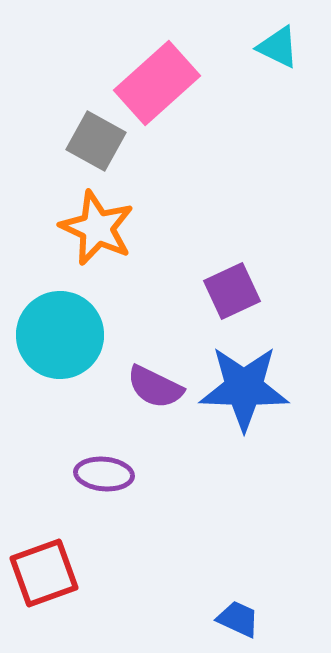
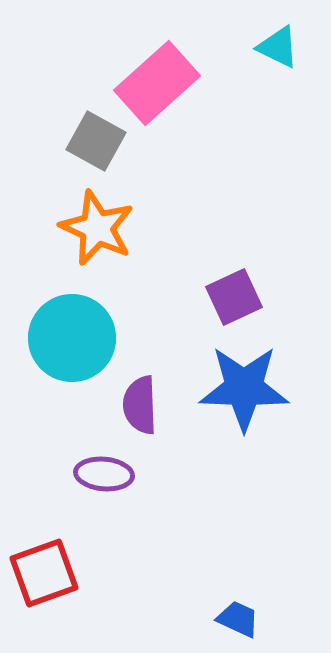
purple square: moved 2 px right, 6 px down
cyan circle: moved 12 px right, 3 px down
purple semicircle: moved 15 px left, 18 px down; rotated 62 degrees clockwise
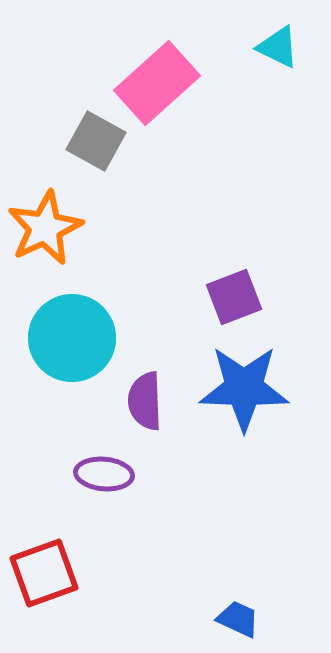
orange star: moved 52 px left; rotated 22 degrees clockwise
purple square: rotated 4 degrees clockwise
purple semicircle: moved 5 px right, 4 px up
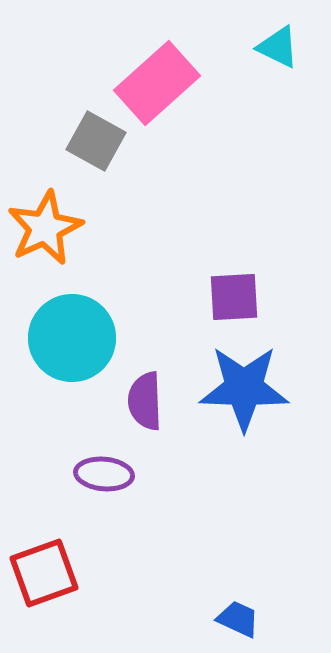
purple square: rotated 18 degrees clockwise
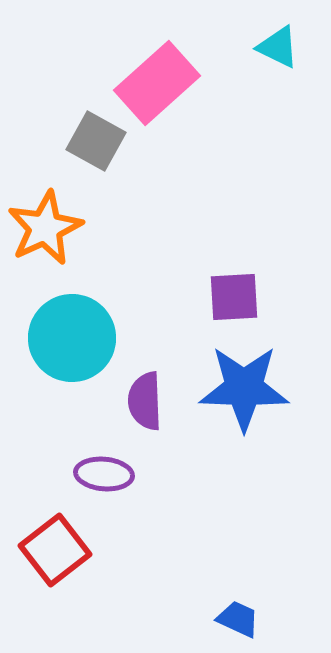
red square: moved 11 px right, 23 px up; rotated 18 degrees counterclockwise
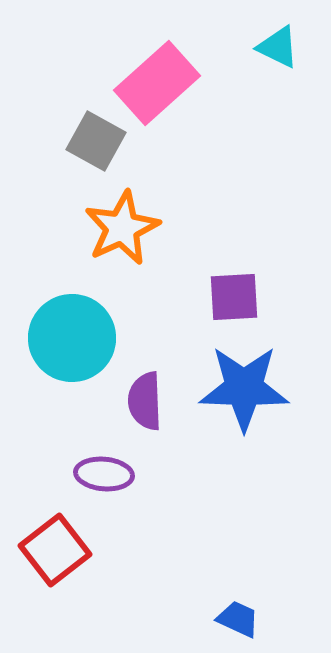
orange star: moved 77 px right
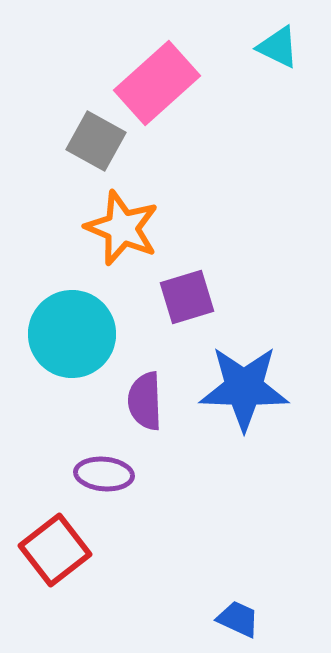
orange star: rotated 24 degrees counterclockwise
purple square: moved 47 px left; rotated 14 degrees counterclockwise
cyan circle: moved 4 px up
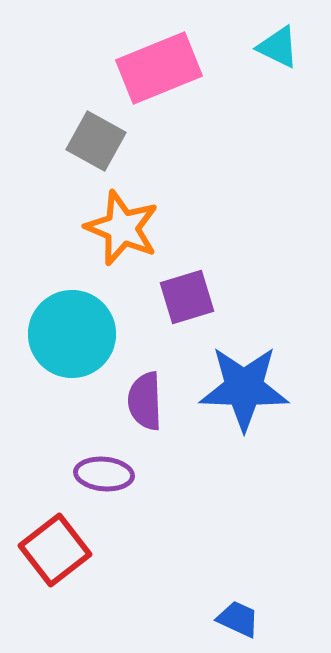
pink rectangle: moved 2 px right, 15 px up; rotated 20 degrees clockwise
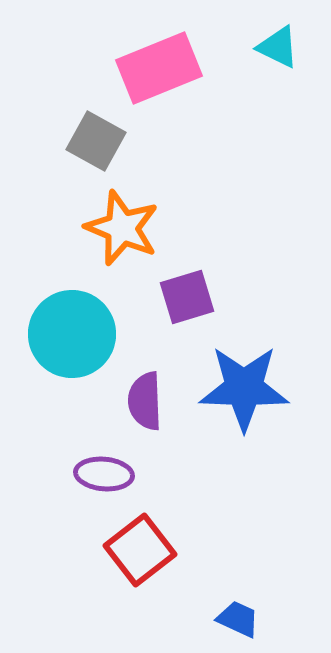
red square: moved 85 px right
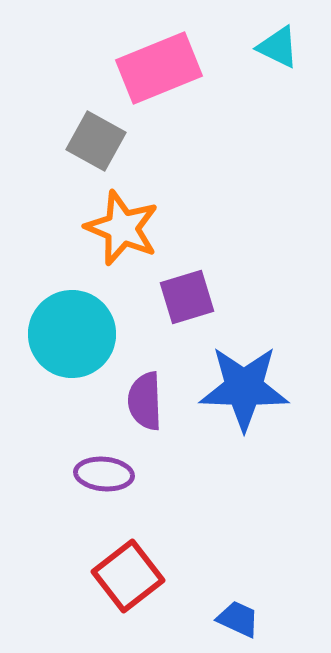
red square: moved 12 px left, 26 px down
